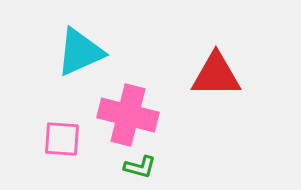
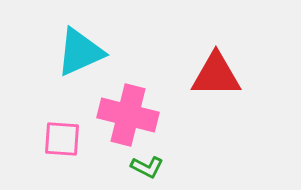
green L-shape: moved 7 px right; rotated 12 degrees clockwise
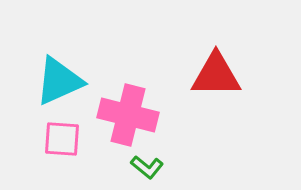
cyan triangle: moved 21 px left, 29 px down
green L-shape: rotated 12 degrees clockwise
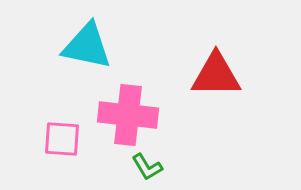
cyan triangle: moved 28 px right, 35 px up; rotated 36 degrees clockwise
pink cross: rotated 8 degrees counterclockwise
green L-shape: rotated 20 degrees clockwise
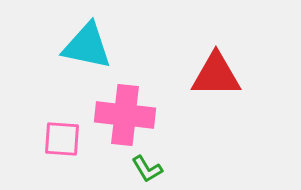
pink cross: moved 3 px left
green L-shape: moved 2 px down
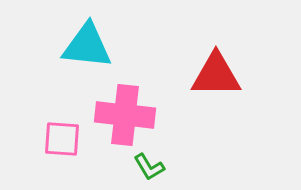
cyan triangle: rotated 6 degrees counterclockwise
green L-shape: moved 2 px right, 2 px up
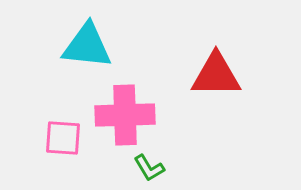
pink cross: rotated 8 degrees counterclockwise
pink square: moved 1 px right, 1 px up
green L-shape: moved 1 px down
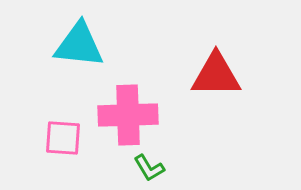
cyan triangle: moved 8 px left, 1 px up
pink cross: moved 3 px right
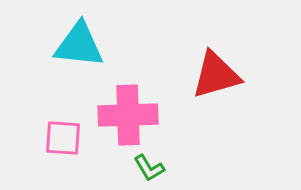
red triangle: rotated 16 degrees counterclockwise
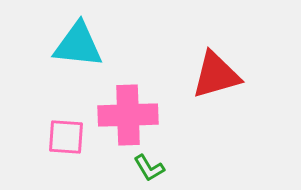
cyan triangle: moved 1 px left
pink square: moved 3 px right, 1 px up
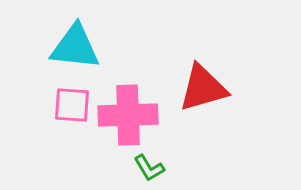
cyan triangle: moved 3 px left, 2 px down
red triangle: moved 13 px left, 13 px down
pink square: moved 6 px right, 32 px up
